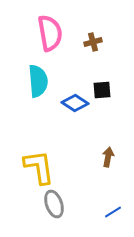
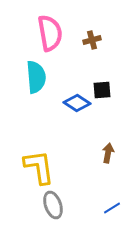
brown cross: moved 1 px left, 2 px up
cyan semicircle: moved 2 px left, 4 px up
blue diamond: moved 2 px right
brown arrow: moved 4 px up
gray ellipse: moved 1 px left, 1 px down
blue line: moved 1 px left, 4 px up
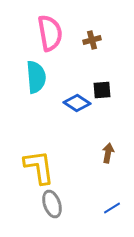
gray ellipse: moved 1 px left, 1 px up
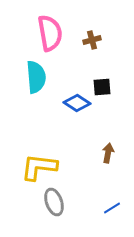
black square: moved 3 px up
yellow L-shape: rotated 75 degrees counterclockwise
gray ellipse: moved 2 px right, 2 px up
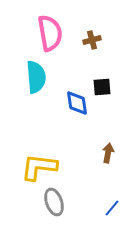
blue diamond: rotated 48 degrees clockwise
blue line: rotated 18 degrees counterclockwise
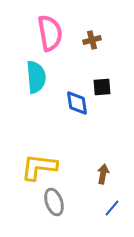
brown arrow: moved 5 px left, 21 px down
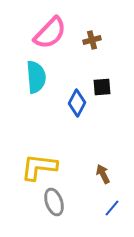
pink semicircle: rotated 54 degrees clockwise
blue diamond: rotated 36 degrees clockwise
brown arrow: rotated 36 degrees counterclockwise
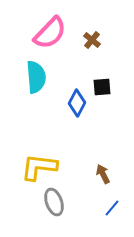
brown cross: rotated 36 degrees counterclockwise
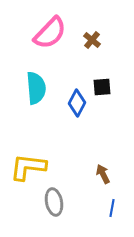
cyan semicircle: moved 11 px down
yellow L-shape: moved 11 px left
gray ellipse: rotated 8 degrees clockwise
blue line: rotated 30 degrees counterclockwise
